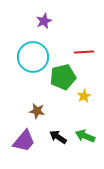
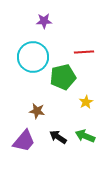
purple star: rotated 21 degrees clockwise
yellow star: moved 2 px right, 6 px down
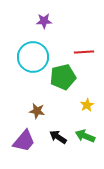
yellow star: moved 1 px right, 3 px down
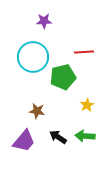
green arrow: rotated 18 degrees counterclockwise
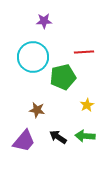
brown star: moved 1 px up
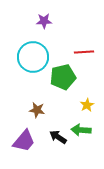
green arrow: moved 4 px left, 6 px up
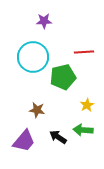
green arrow: moved 2 px right
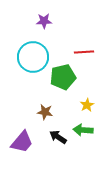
brown star: moved 8 px right, 2 px down
purple trapezoid: moved 2 px left, 1 px down
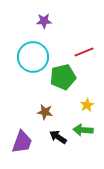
red line: rotated 18 degrees counterclockwise
purple trapezoid: rotated 20 degrees counterclockwise
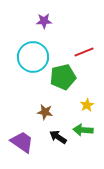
purple trapezoid: rotated 75 degrees counterclockwise
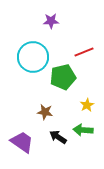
purple star: moved 7 px right
